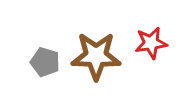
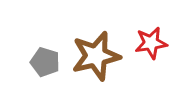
brown star: rotated 15 degrees counterclockwise
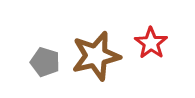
red star: rotated 28 degrees counterclockwise
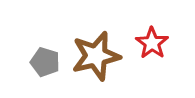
red star: moved 1 px right
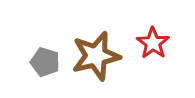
red star: moved 1 px right
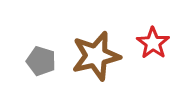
gray pentagon: moved 4 px left, 1 px up
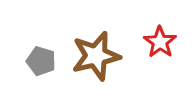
red star: moved 7 px right, 1 px up
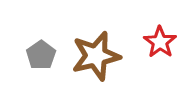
gray pentagon: moved 6 px up; rotated 20 degrees clockwise
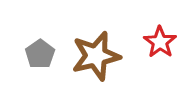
gray pentagon: moved 1 px left, 1 px up
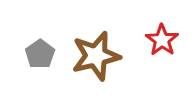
red star: moved 2 px right, 2 px up
